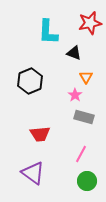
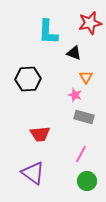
black hexagon: moved 2 px left, 2 px up; rotated 20 degrees clockwise
pink star: rotated 16 degrees counterclockwise
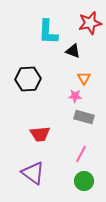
black triangle: moved 1 px left, 2 px up
orange triangle: moved 2 px left, 1 px down
pink star: moved 1 px down; rotated 16 degrees counterclockwise
green circle: moved 3 px left
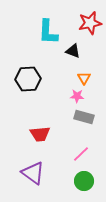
pink star: moved 2 px right
pink line: rotated 18 degrees clockwise
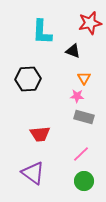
cyan L-shape: moved 6 px left
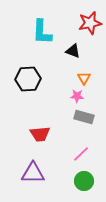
purple triangle: rotated 35 degrees counterclockwise
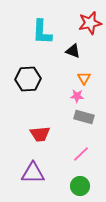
green circle: moved 4 px left, 5 px down
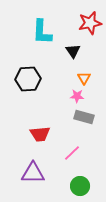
black triangle: rotated 35 degrees clockwise
pink line: moved 9 px left, 1 px up
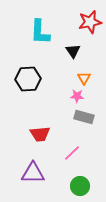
red star: moved 1 px up
cyan L-shape: moved 2 px left
